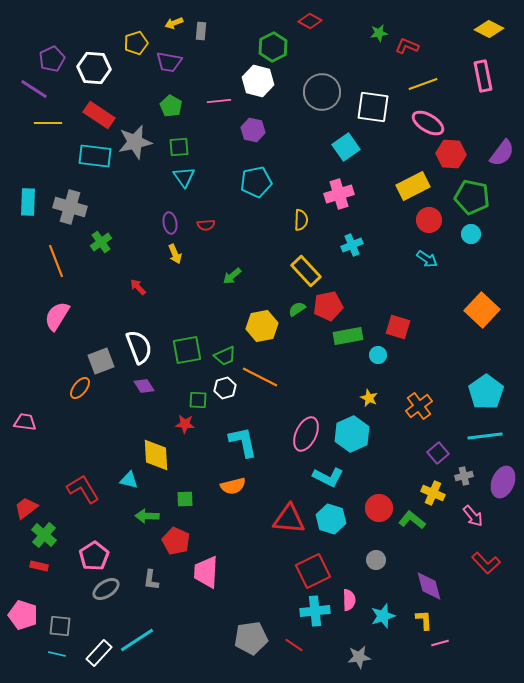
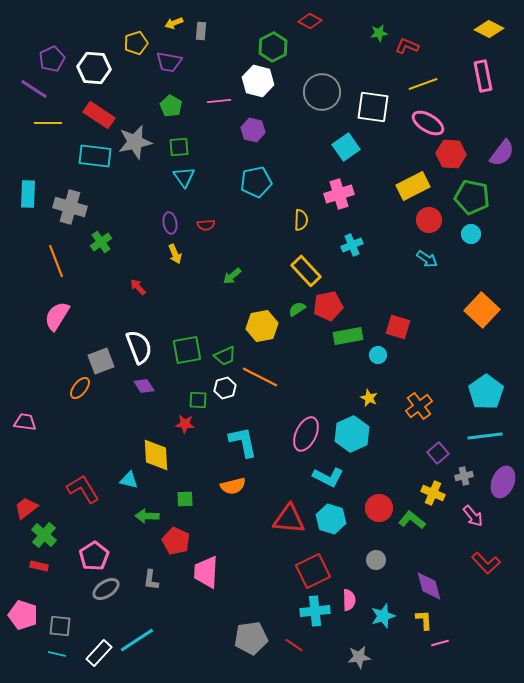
cyan rectangle at (28, 202): moved 8 px up
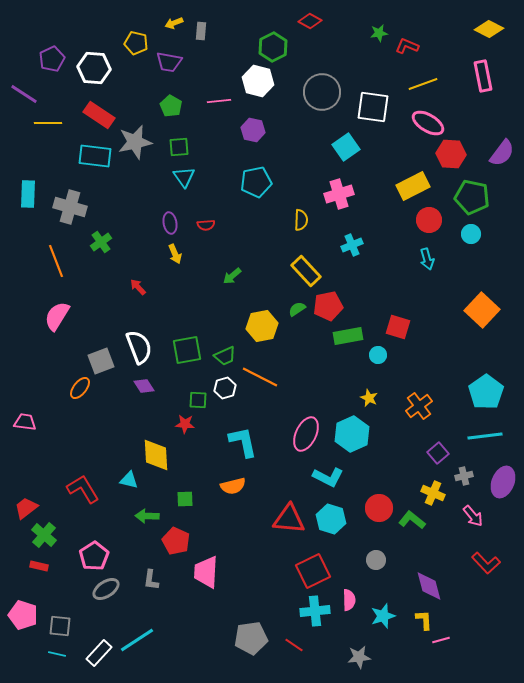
yellow pentagon at (136, 43): rotated 30 degrees clockwise
purple line at (34, 89): moved 10 px left, 5 px down
cyan arrow at (427, 259): rotated 40 degrees clockwise
pink line at (440, 643): moved 1 px right, 3 px up
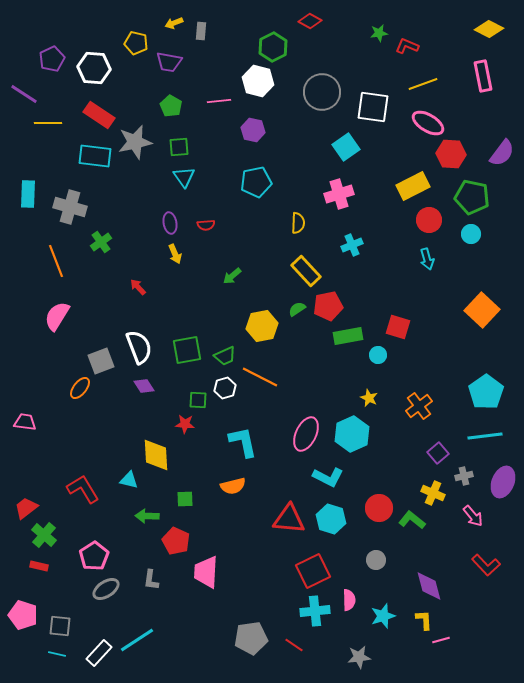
yellow semicircle at (301, 220): moved 3 px left, 3 px down
red L-shape at (486, 563): moved 2 px down
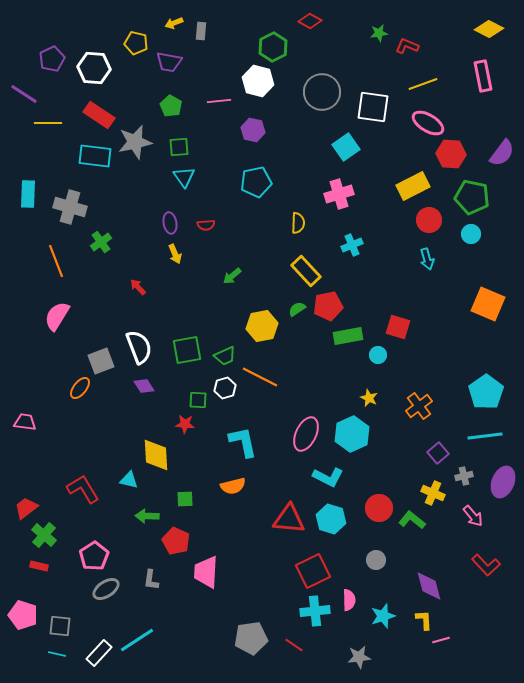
orange square at (482, 310): moved 6 px right, 6 px up; rotated 20 degrees counterclockwise
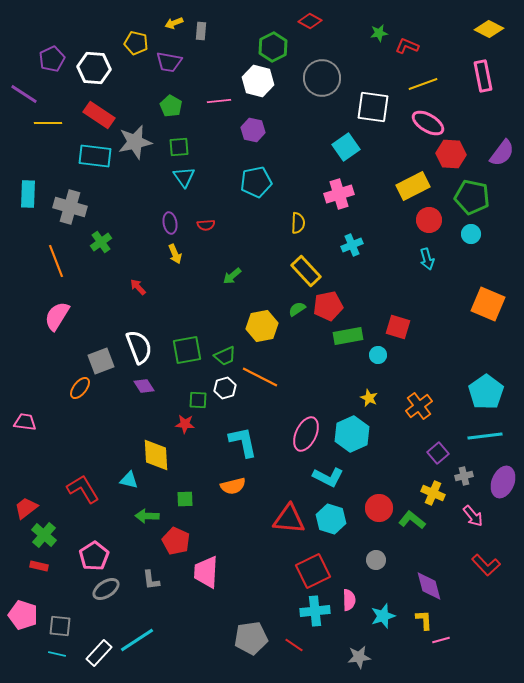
gray circle at (322, 92): moved 14 px up
gray L-shape at (151, 580): rotated 15 degrees counterclockwise
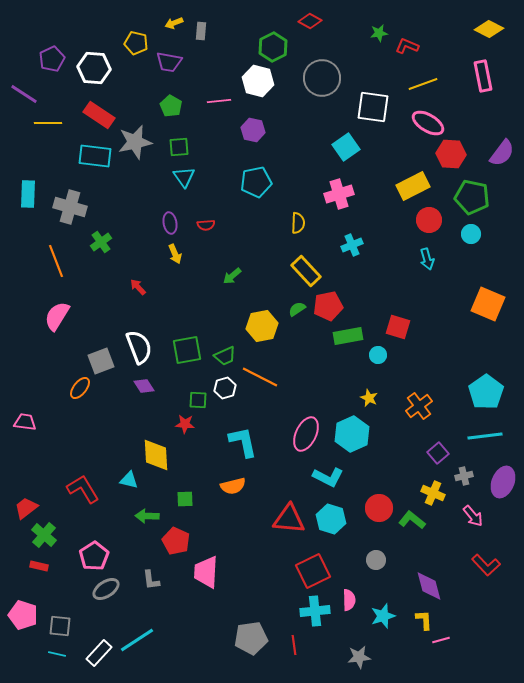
red line at (294, 645): rotated 48 degrees clockwise
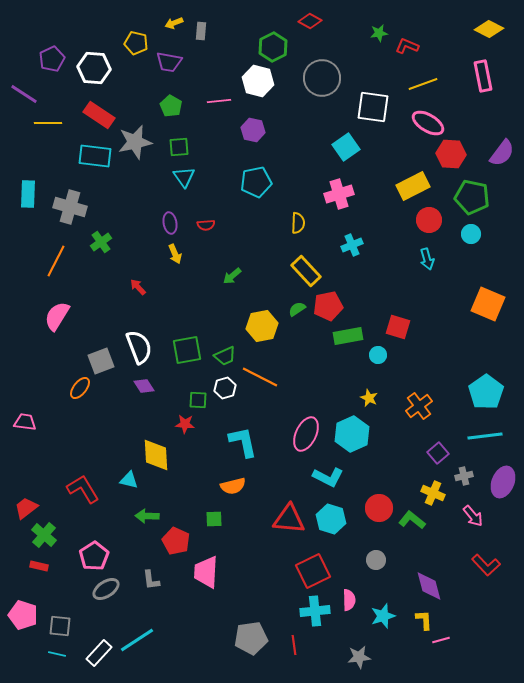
orange line at (56, 261): rotated 48 degrees clockwise
green square at (185, 499): moved 29 px right, 20 px down
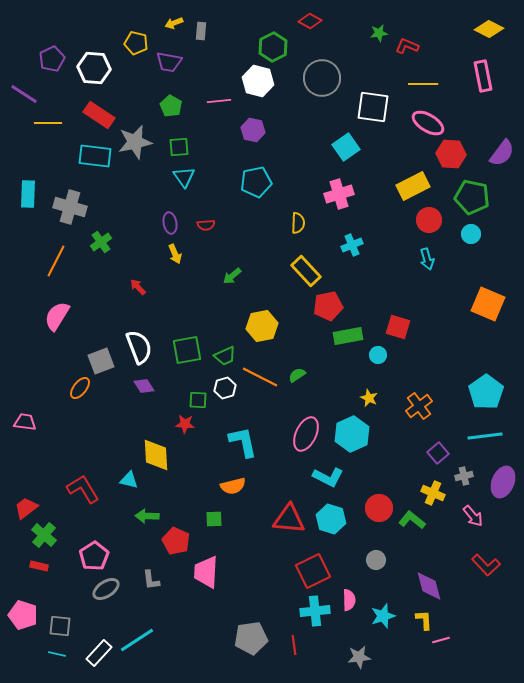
yellow line at (423, 84): rotated 20 degrees clockwise
green semicircle at (297, 309): moved 66 px down
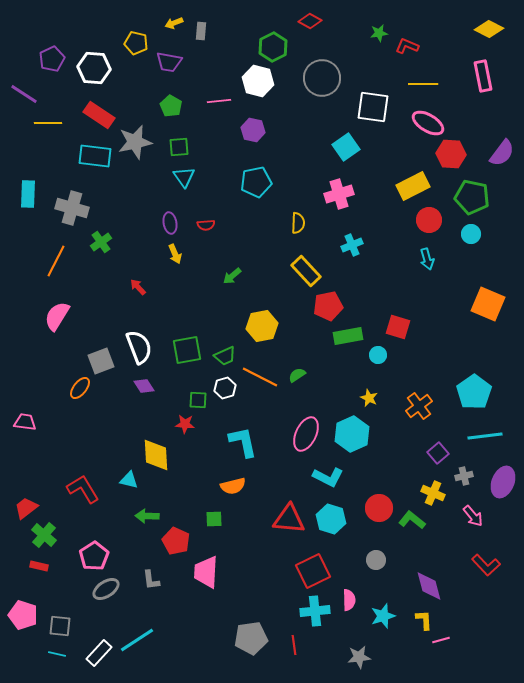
gray cross at (70, 207): moved 2 px right, 1 px down
cyan pentagon at (486, 392): moved 12 px left
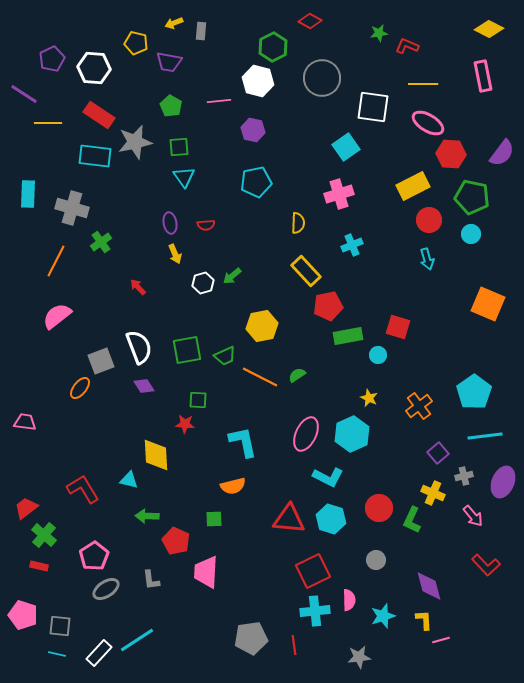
pink semicircle at (57, 316): rotated 20 degrees clockwise
white hexagon at (225, 388): moved 22 px left, 105 px up
green L-shape at (412, 520): rotated 104 degrees counterclockwise
